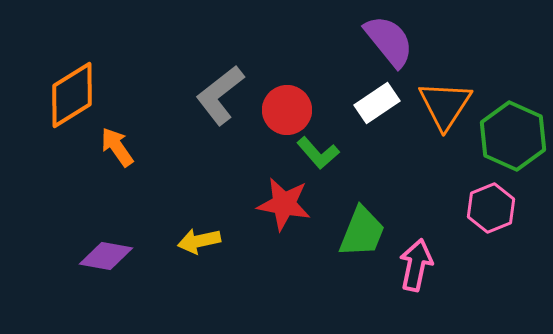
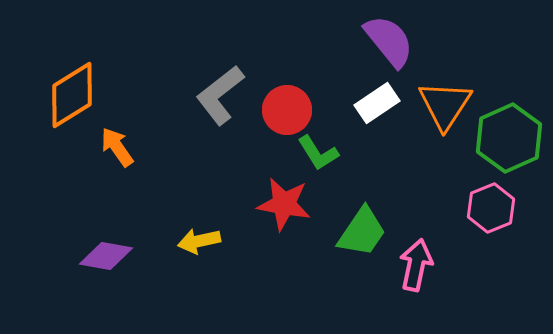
green hexagon: moved 4 px left, 2 px down; rotated 12 degrees clockwise
green L-shape: rotated 9 degrees clockwise
green trapezoid: rotated 12 degrees clockwise
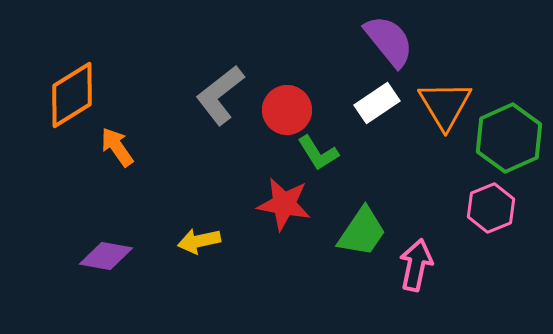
orange triangle: rotated 4 degrees counterclockwise
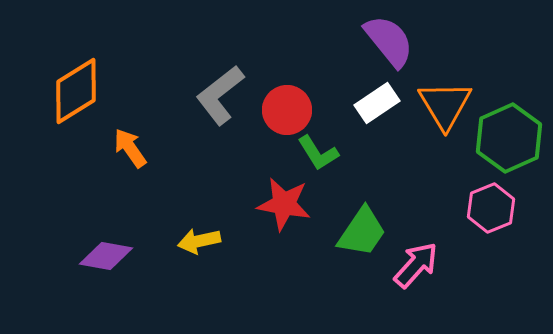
orange diamond: moved 4 px right, 4 px up
orange arrow: moved 13 px right, 1 px down
pink arrow: rotated 30 degrees clockwise
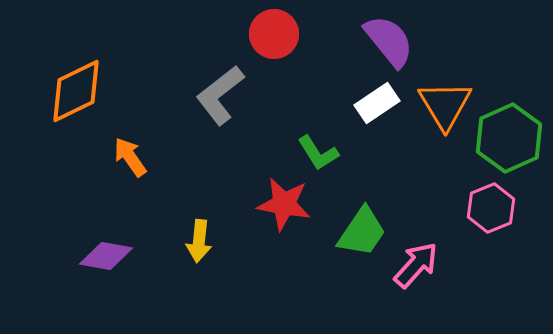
orange diamond: rotated 6 degrees clockwise
red circle: moved 13 px left, 76 px up
orange arrow: moved 9 px down
yellow arrow: rotated 72 degrees counterclockwise
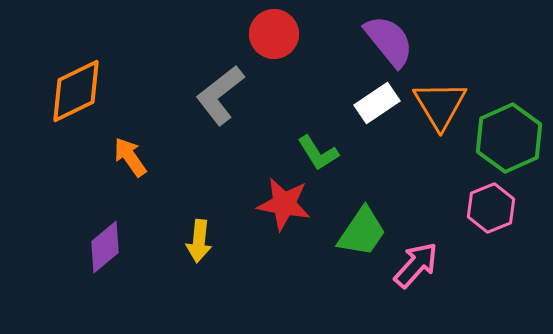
orange triangle: moved 5 px left
purple diamond: moved 1 px left, 9 px up; rotated 50 degrees counterclockwise
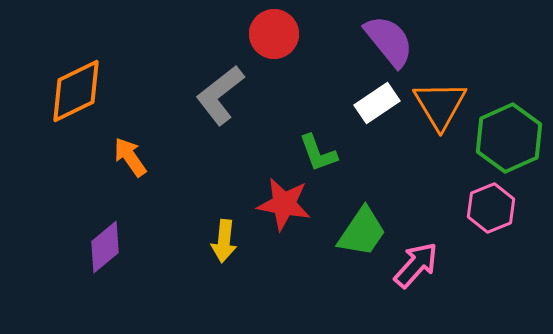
green L-shape: rotated 12 degrees clockwise
yellow arrow: moved 25 px right
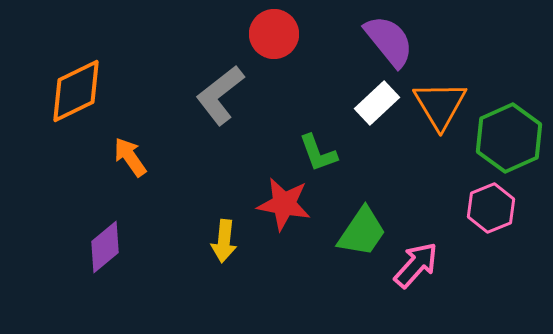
white rectangle: rotated 9 degrees counterclockwise
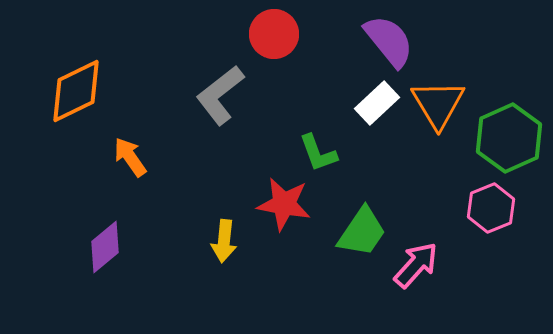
orange triangle: moved 2 px left, 1 px up
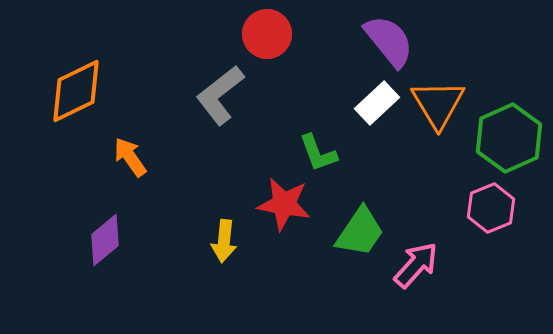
red circle: moved 7 px left
green trapezoid: moved 2 px left
purple diamond: moved 7 px up
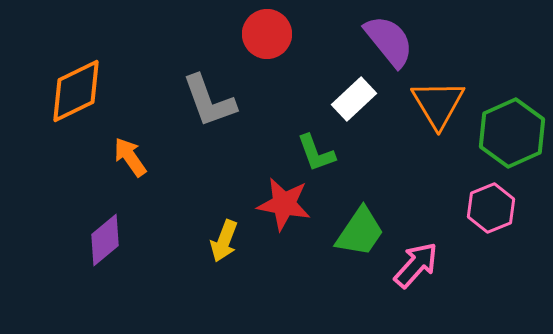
gray L-shape: moved 11 px left, 6 px down; rotated 72 degrees counterclockwise
white rectangle: moved 23 px left, 4 px up
green hexagon: moved 3 px right, 5 px up
green L-shape: moved 2 px left
yellow arrow: rotated 15 degrees clockwise
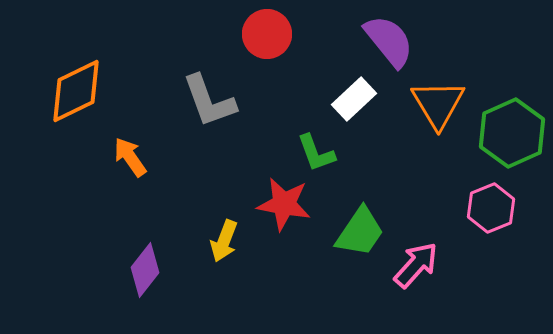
purple diamond: moved 40 px right, 30 px down; rotated 12 degrees counterclockwise
